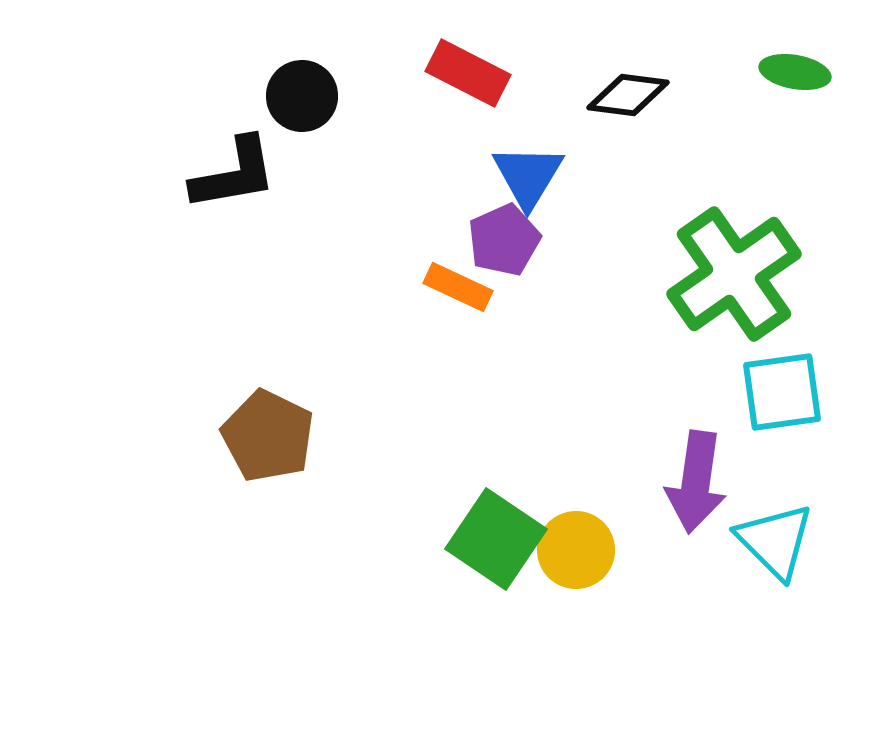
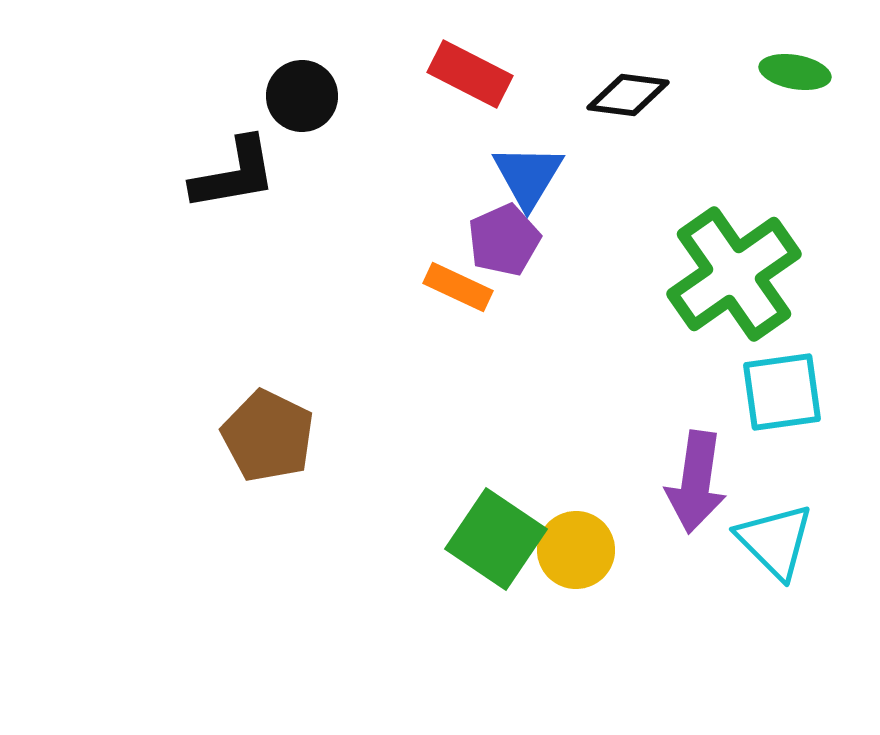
red rectangle: moved 2 px right, 1 px down
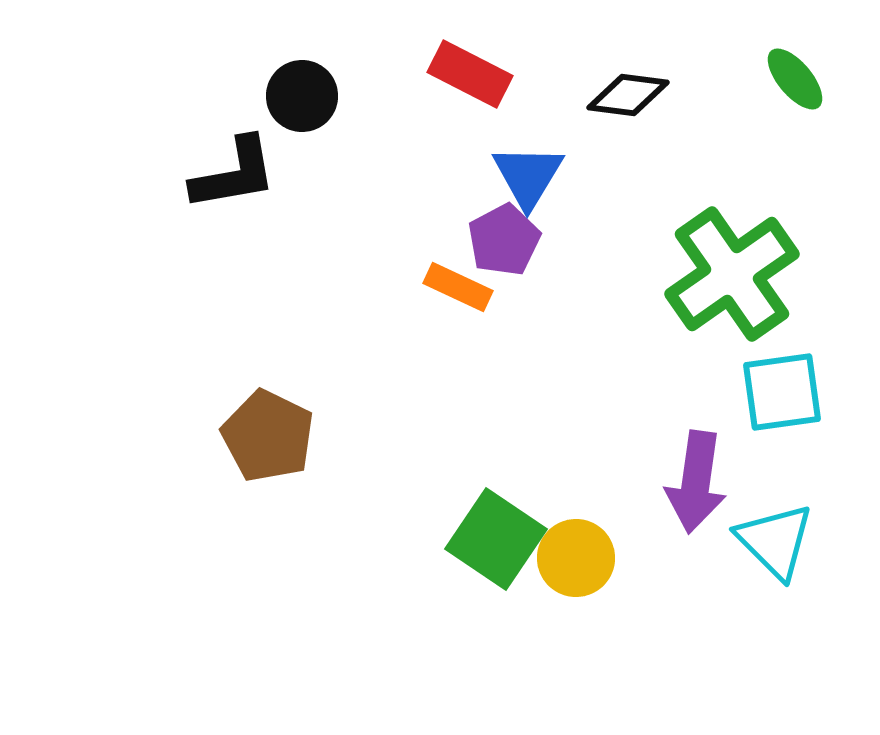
green ellipse: moved 7 px down; rotated 40 degrees clockwise
purple pentagon: rotated 4 degrees counterclockwise
green cross: moved 2 px left
yellow circle: moved 8 px down
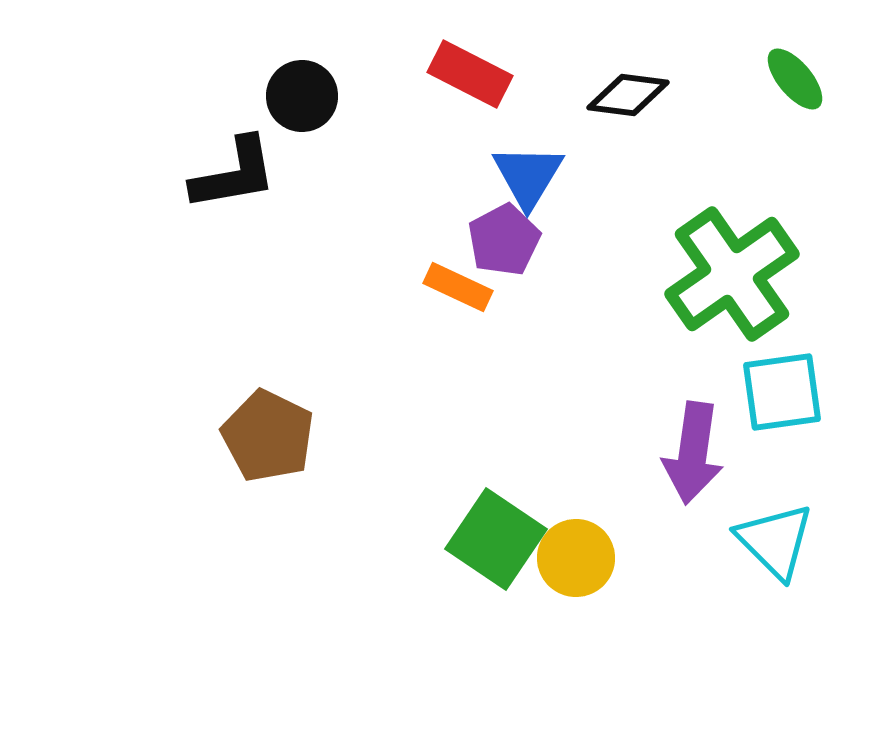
purple arrow: moved 3 px left, 29 px up
